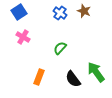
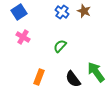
blue cross: moved 2 px right, 1 px up
green semicircle: moved 2 px up
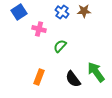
brown star: rotated 24 degrees counterclockwise
pink cross: moved 16 px right, 8 px up; rotated 16 degrees counterclockwise
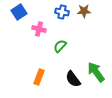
blue cross: rotated 24 degrees counterclockwise
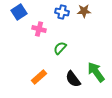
green semicircle: moved 2 px down
orange rectangle: rotated 28 degrees clockwise
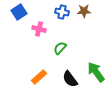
black semicircle: moved 3 px left
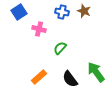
brown star: rotated 24 degrees clockwise
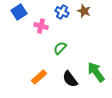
blue cross: rotated 16 degrees clockwise
pink cross: moved 2 px right, 3 px up
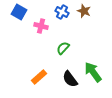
blue square: rotated 28 degrees counterclockwise
green semicircle: moved 3 px right
green arrow: moved 3 px left
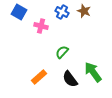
green semicircle: moved 1 px left, 4 px down
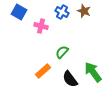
orange rectangle: moved 4 px right, 6 px up
